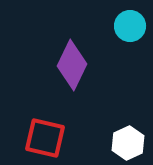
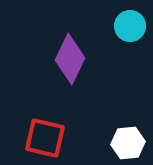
purple diamond: moved 2 px left, 6 px up
white hexagon: rotated 20 degrees clockwise
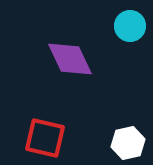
purple diamond: rotated 51 degrees counterclockwise
white hexagon: rotated 8 degrees counterclockwise
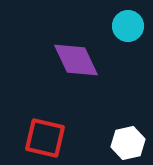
cyan circle: moved 2 px left
purple diamond: moved 6 px right, 1 px down
